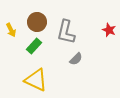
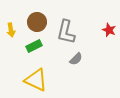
yellow arrow: rotated 16 degrees clockwise
green rectangle: rotated 21 degrees clockwise
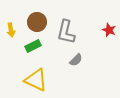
green rectangle: moved 1 px left
gray semicircle: moved 1 px down
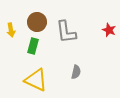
gray L-shape: rotated 20 degrees counterclockwise
green rectangle: rotated 49 degrees counterclockwise
gray semicircle: moved 12 px down; rotated 32 degrees counterclockwise
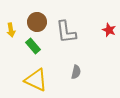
green rectangle: rotated 56 degrees counterclockwise
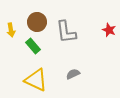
gray semicircle: moved 3 px left, 2 px down; rotated 128 degrees counterclockwise
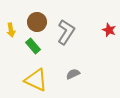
gray L-shape: rotated 140 degrees counterclockwise
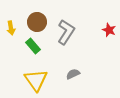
yellow arrow: moved 2 px up
yellow triangle: rotated 30 degrees clockwise
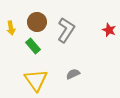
gray L-shape: moved 2 px up
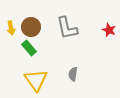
brown circle: moved 6 px left, 5 px down
gray L-shape: moved 1 px right, 2 px up; rotated 135 degrees clockwise
green rectangle: moved 4 px left, 2 px down
gray semicircle: rotated 56 degrees counterclockwise
